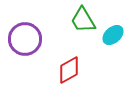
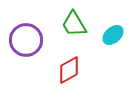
green trapezoid: moved 9 px left, 4 px down
purple circle: moved 1 px right, 1 px down
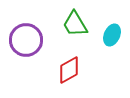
green trapezoid: moved 1 px right
cyan ellipse: moved 1 px left; rotated 25 degrees counterclockwise
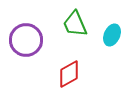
green trapezoid: rotated 8 degrees clockwise
red diamond: moved 4 px down
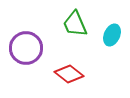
purple circle: moved 8 px down
red diamond: rotated 68 degrees clockwise
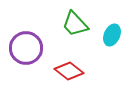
green trapezoid: rotated 20 degrees counterclockwise
red diamond: moved 3 px up
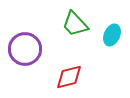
purple circle: moved 1 px left, 1 px down
red diamond: moved 6 px down; rotated 52 degrees counterclockwise
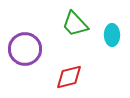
cyan ellipse: rotated 25 degrees counterclockwise
